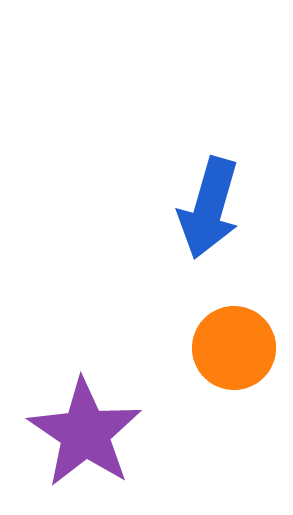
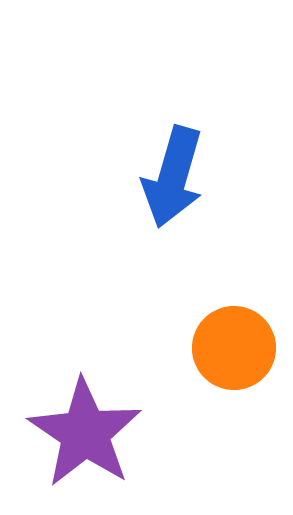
blue arrow: moved 36 px left, 31 px up
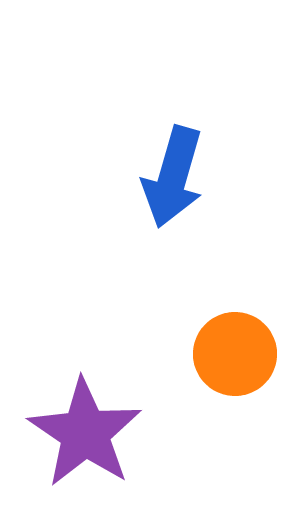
orange circle: moved 1 px right, 6 px down
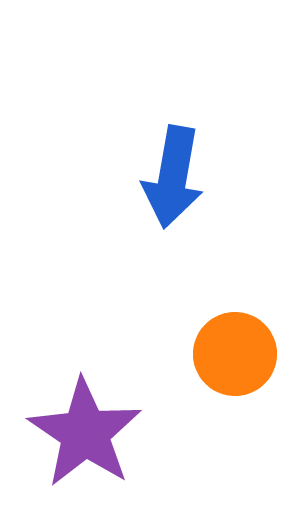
blue arrow: rotated 6 degrees counterclockwise
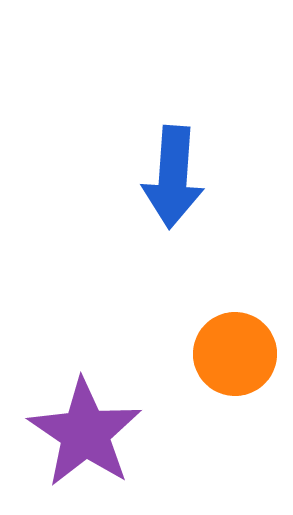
blue arrow: rotated 6 degrees counterclockwise
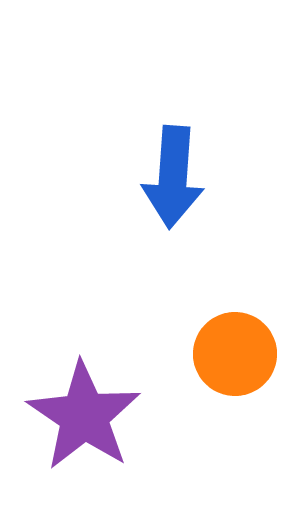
purple star: moved 1 px left, 17 px up
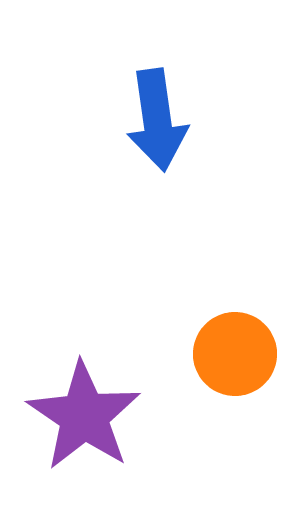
blue arrow: moved 16 px left, 57 px up; rotated 12 degrees counterclockwise
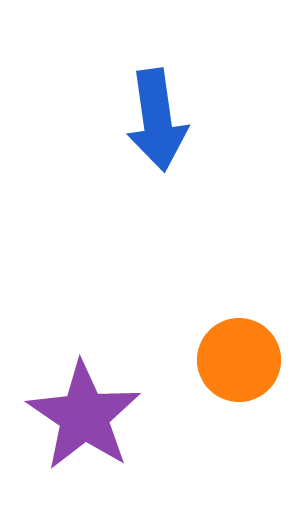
orange circle: moved 4 px right, 6 px down
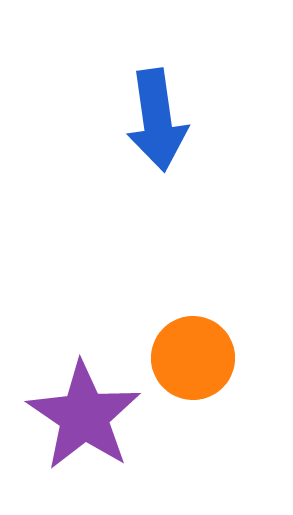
orange circle: moved 46 px left, 2 px up
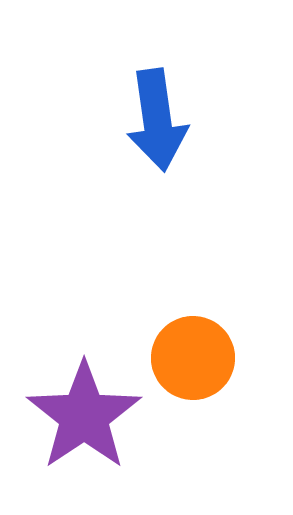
purple star: rotated 4 degrees clockwise
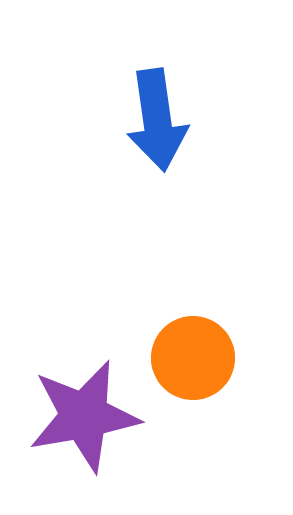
purple star: rotated 24 degrees clockwise
